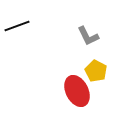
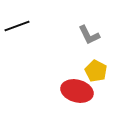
gray L-shape: moved 1 px right, 1 px up
red ellipse: rotated 48 degrees counterclockwise
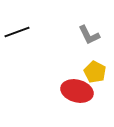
black line: moved 6 px down
yellow pentagon: moved 1 px left, 1 px down
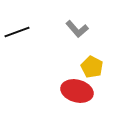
gray L-shape: moved 12 px left, 6 px up; rotated 15 degrees counterclockwise
yellow pentagon: moved 3 px left, 5 px up
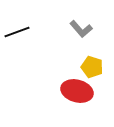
gray L-shape: moved 4 px right
yellow pentagon: rotated 10 degrees counterclockwise
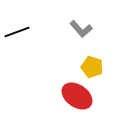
red ellipse: moved 5 px down; rotated 20 degrees clockwise
